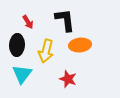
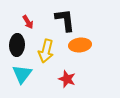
red star: moved 1 px left
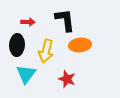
red arrow: rotated 56 degrees counterclockwise
cyan triangle: moved 4 px right
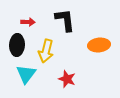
orange ellipse: moved 19 px right
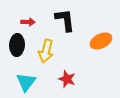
orange ellipse: moved 2 px right, 4 px up; rotated 20 degrees counterclockwise
cyan triangle: moved 8 px down
